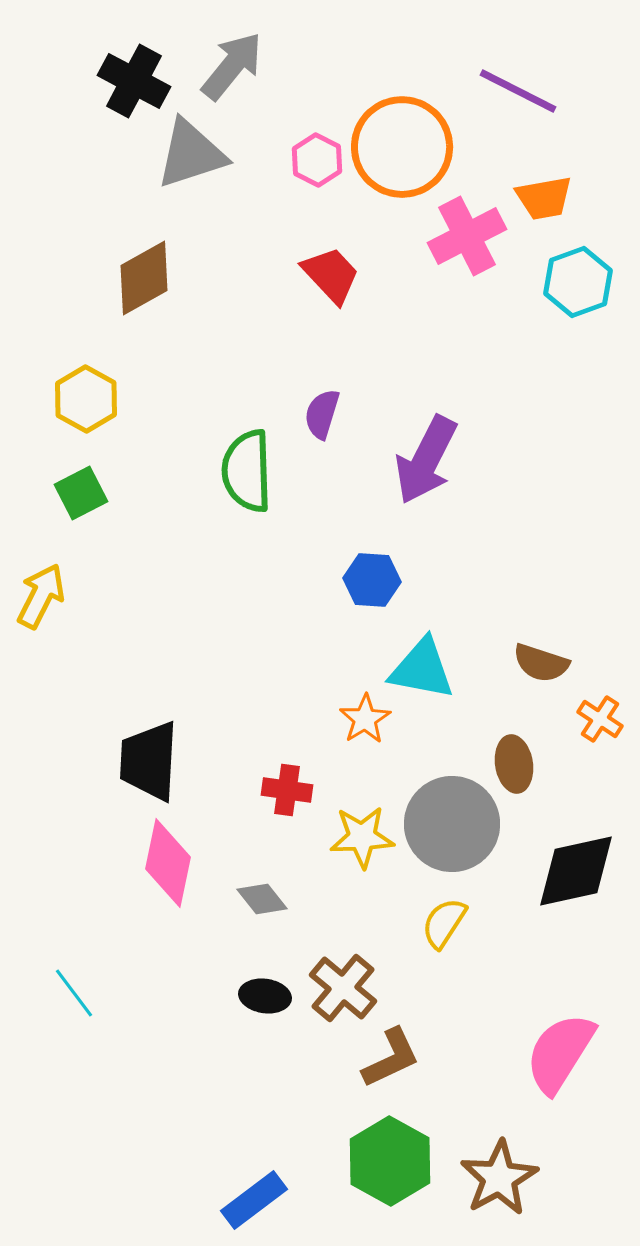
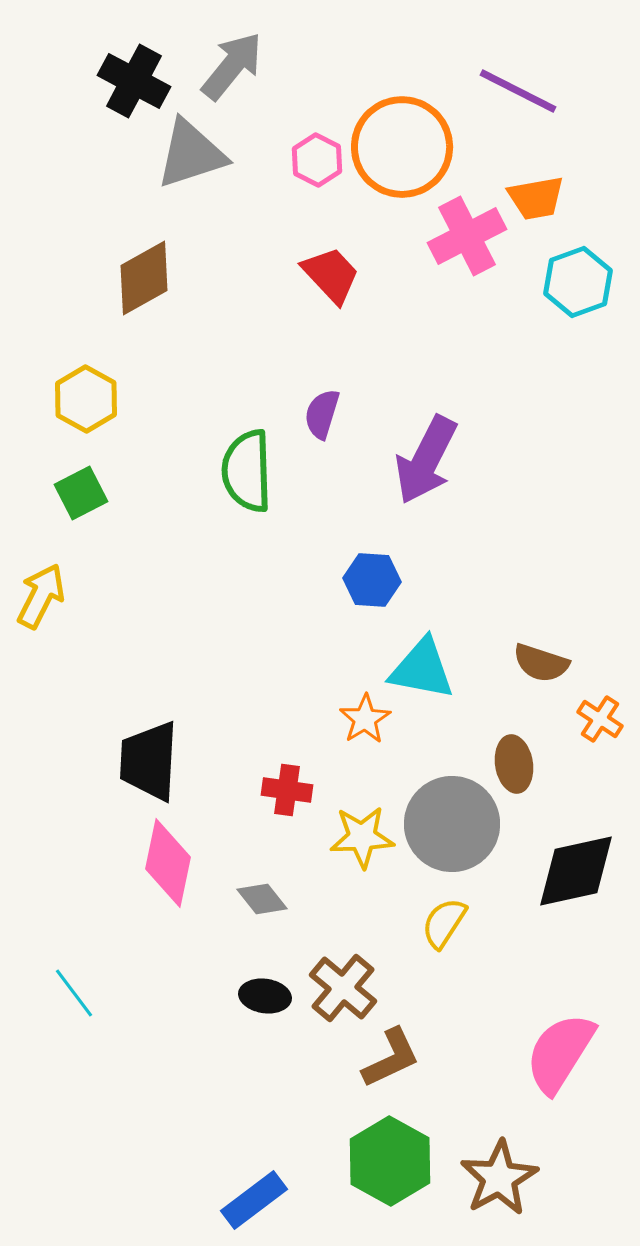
orange trapezoid: moved 8 px left
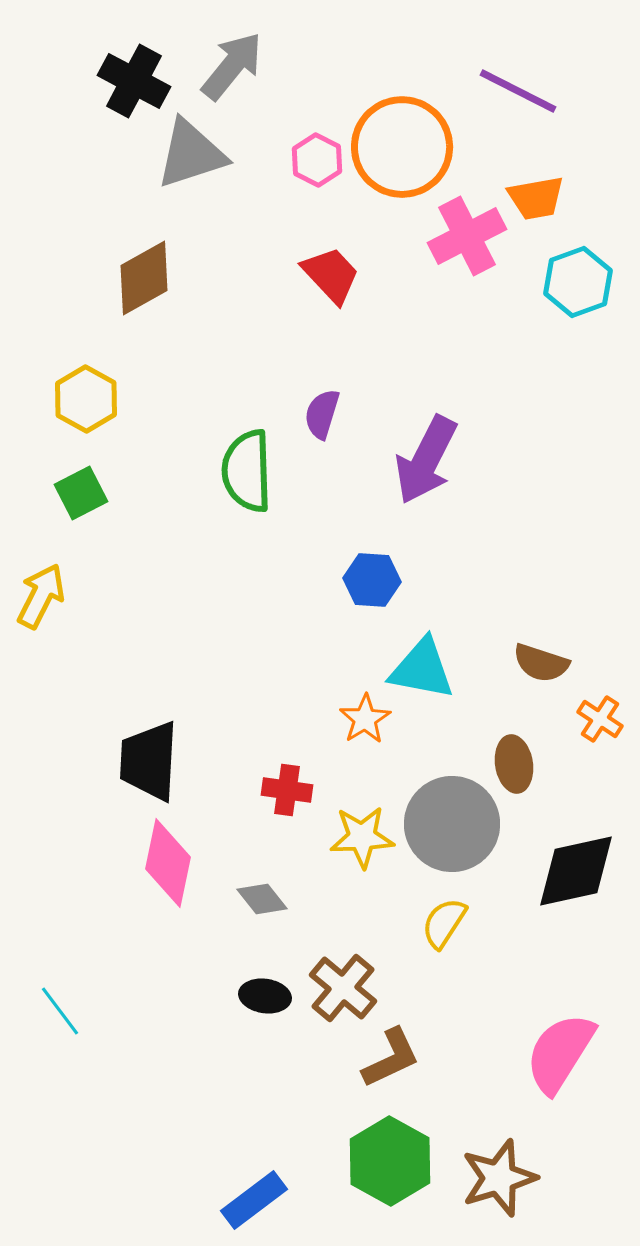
cyan line: moved 14 px left, 18 px down
brown star: rotated 12 degrees clockwise
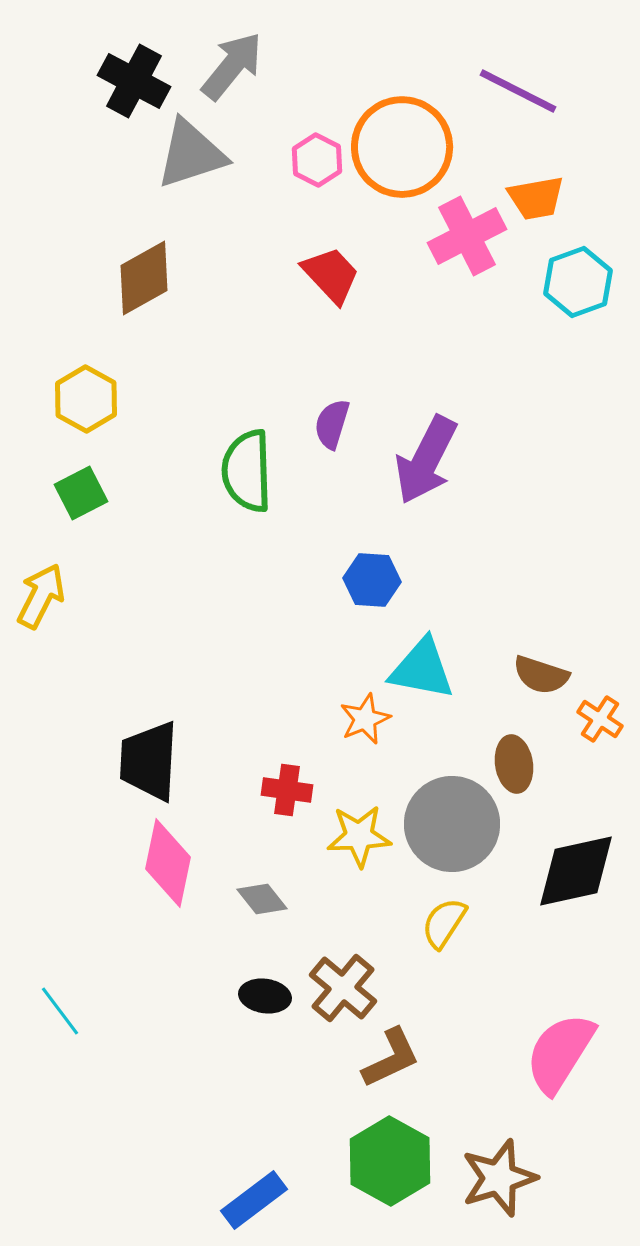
purple semicircle: moved 10 px right, 10 px down
brown semicircle: moved 12 px down
orange star: rotated 9 degrees clockwise
yellow star: moved 3 px left, 1 px up
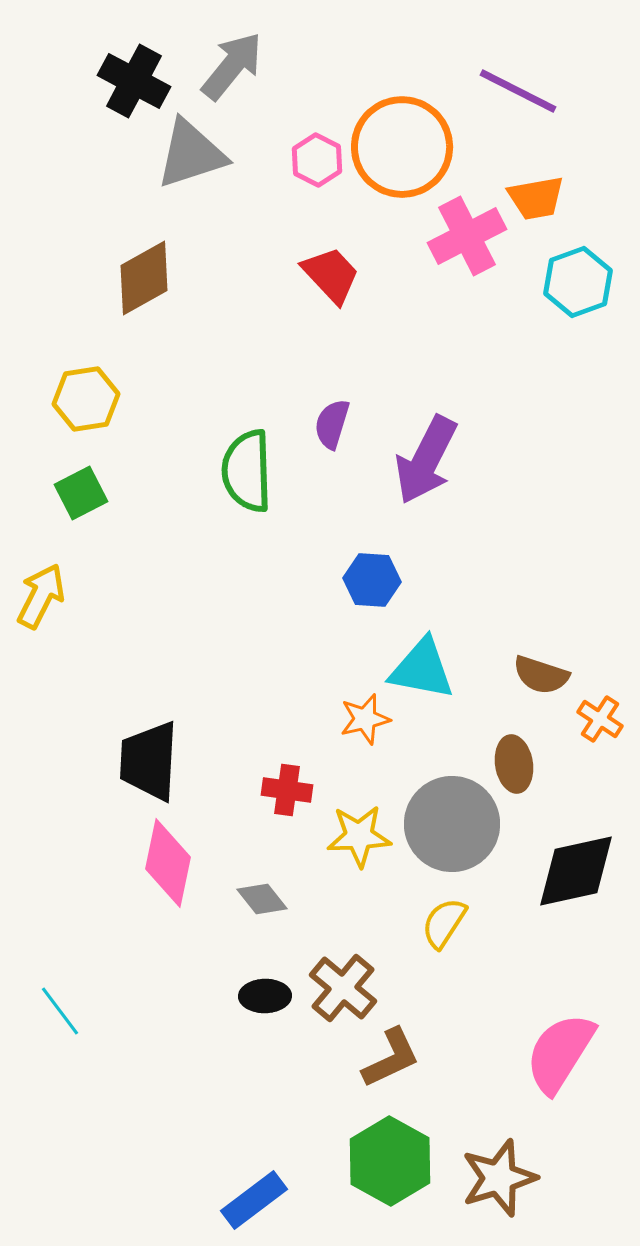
yellow hexagon: rotated 22 degrees clockwise
orange star: rotated 9 degrees clockwise
black ellipse: rotated 9 degrees counterclockwise
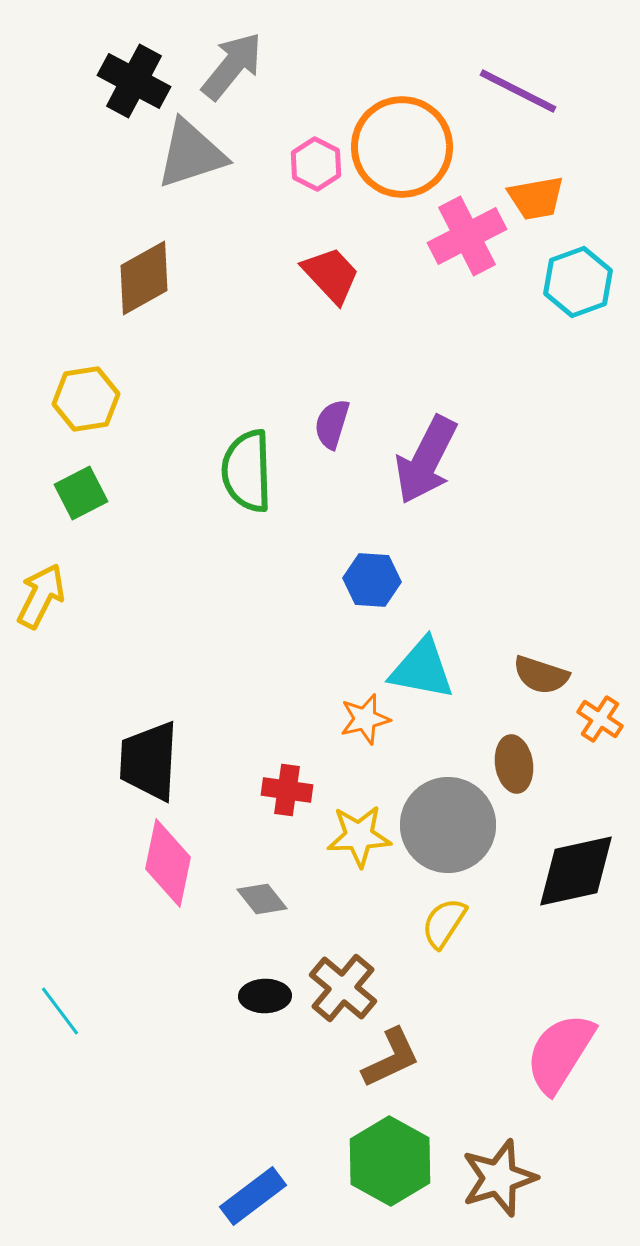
pink hexagon: moved 1 px left, 4 px down
gray circle: moved 4 px left, 1 px down
blue rectangle: moved 1 px left, 4 px up
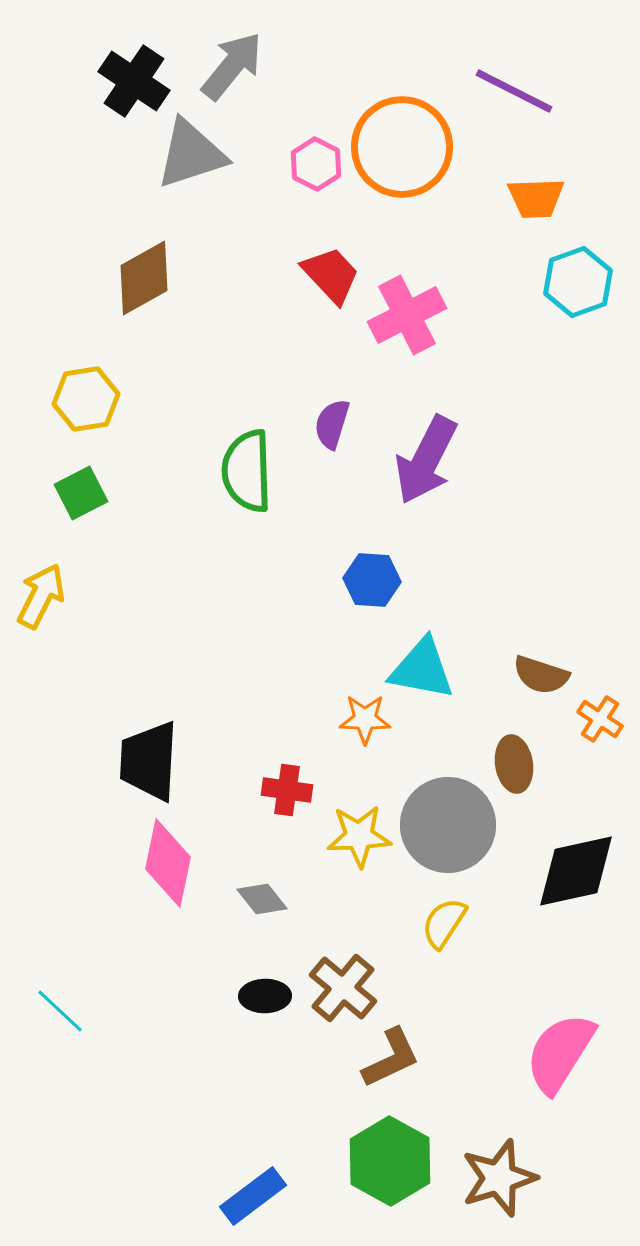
black cross: rotated 6 degrees clockwise
purple line: moved 4 px left
orange trapezoid: rotated 8 degrees clockwise
pink cross: moved 60 px left, 79 px down
orange star: rotated 15 degrees clockwise
cyan line: rotated 10 degrees counterclockwise
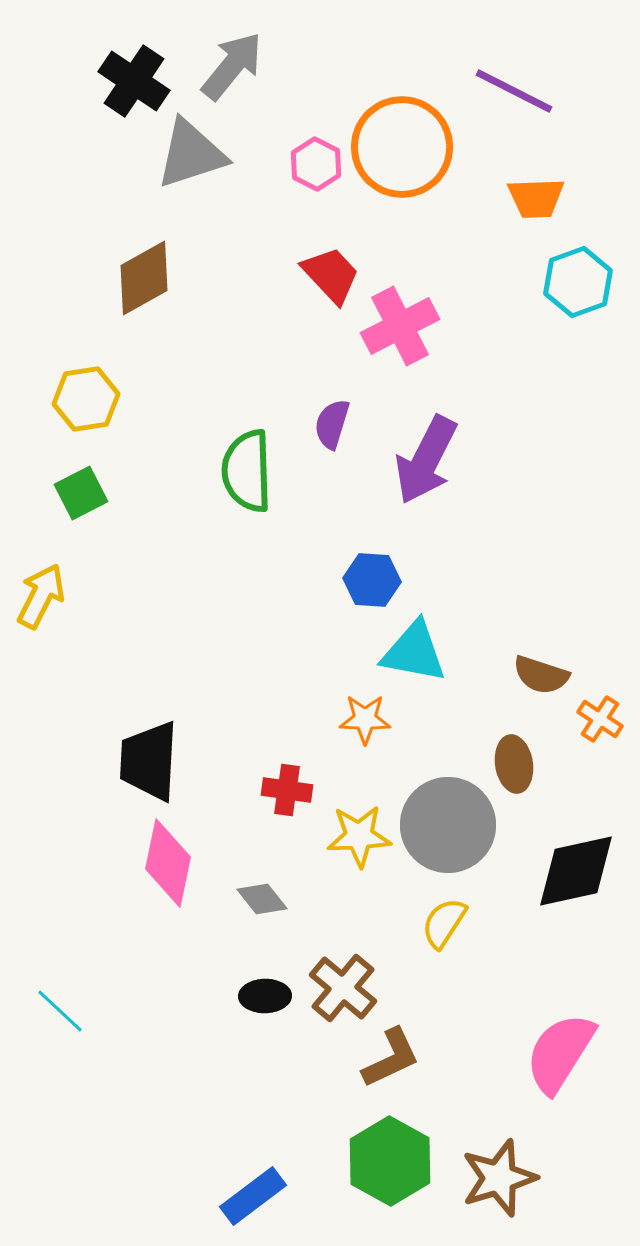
pink cross: moved 7 px left, 11 px down
cyan triangle: moved 8 px left, 17 px up
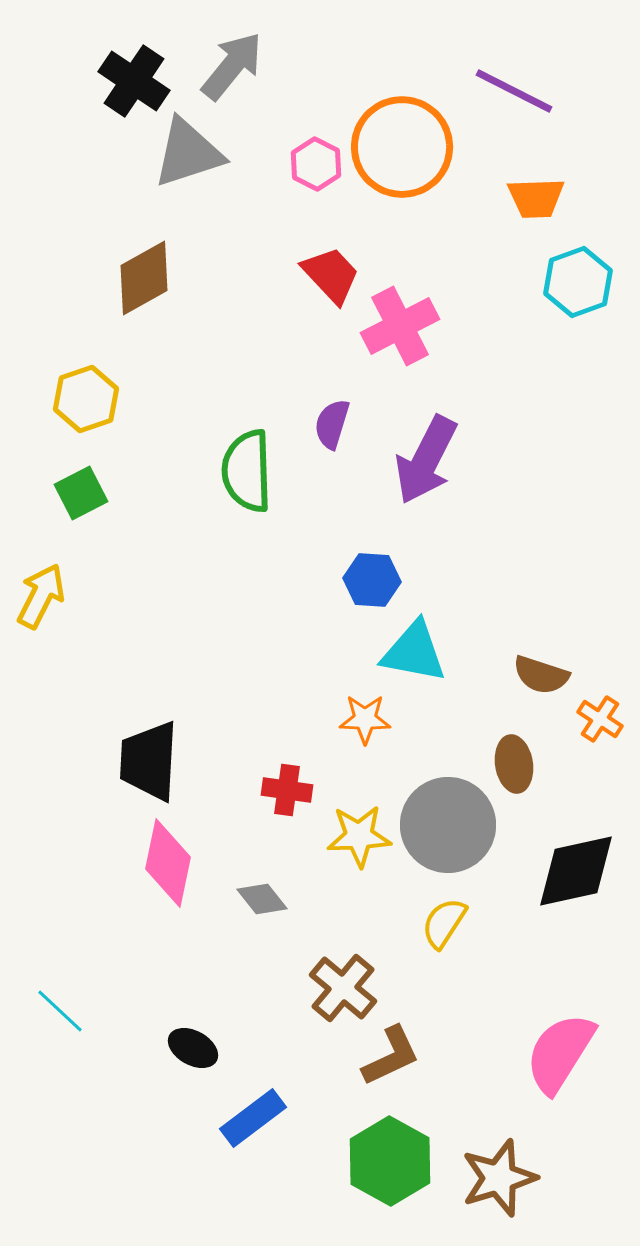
gray triangle: moved 3 px left, 1 px up
yellow hexagon: rotated 10 degrees counterclockwise
black ellipse: moved 72 px left, 52 px down; rotated 30 degrees clockwise
brown L-shape: moved 2 px up
blue rectangle: moved 78 px up
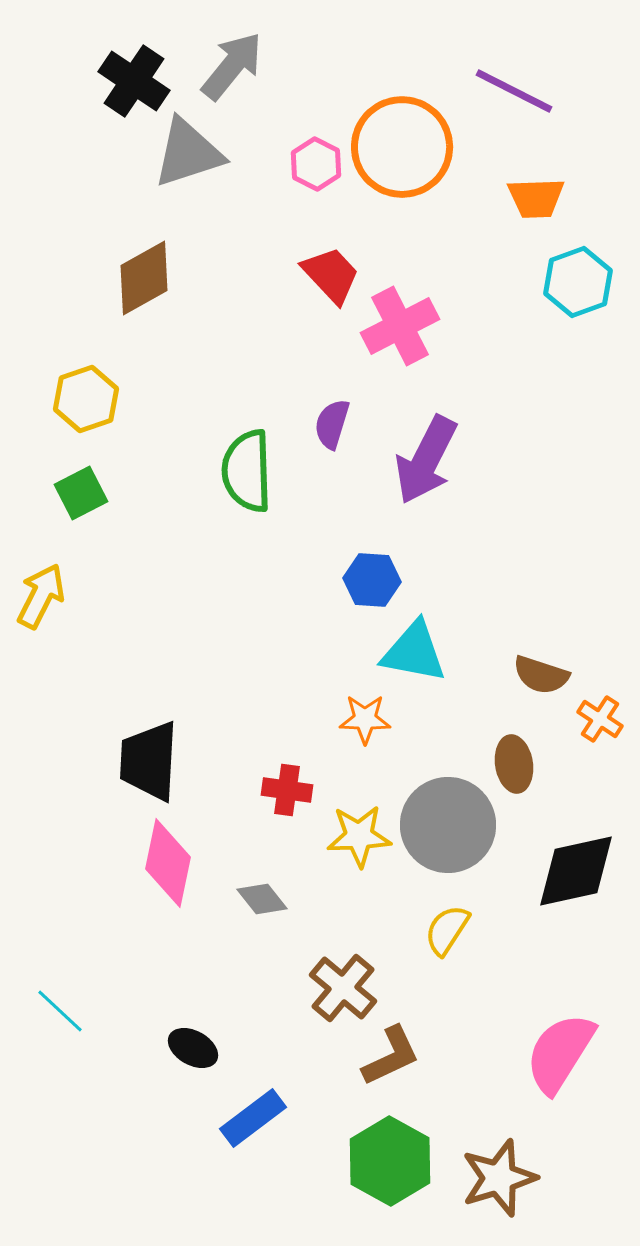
yellow semicircle: moved 3 px right, 7 px down
